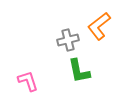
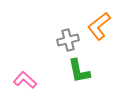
pink L-shape: moved 3 px left, 1 px up; rotated 30 degrees counterclockwise
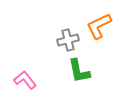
orange L-shape: rotated 12 degrees clockwise
pink L-shape: rotated 10 degrees clockwise
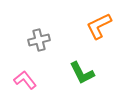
gray cross: moved 29 px left
green L-shape: moved 3 px right, 2 px down; rotated 16 degrees counterclockwise
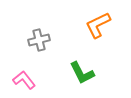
orange L-shape: moved 1 px left, 1 px up
pink L-shape: moved 1 px left
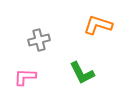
orange L-shape: rotated 44 degrees clockwise
pink L-shape: moved 1 px right, 3 px up; rotated 50 degrees counterclockwise
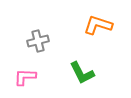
gray cross: moved 1 px left, 1 px down
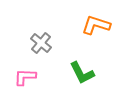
orange L-shape: moved 2 px left
gray cross: moved 3 px right, 2 px down; rotated 35 degrees counterclockwise
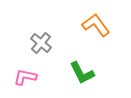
orange L-shape: rotated 36 degrees clockwise
pink L-shape: rotated 10 degrees clockwise
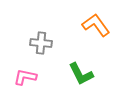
gray cross: rotated 35 degrees counterclockwise
green L-shape: moved 1 px left, 1 px down
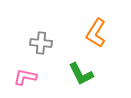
orange L-shape: moved 8 px down; rotated 112 degrees counterclockwise
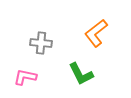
orange L-shape: rotated 20 degrees clockwise
